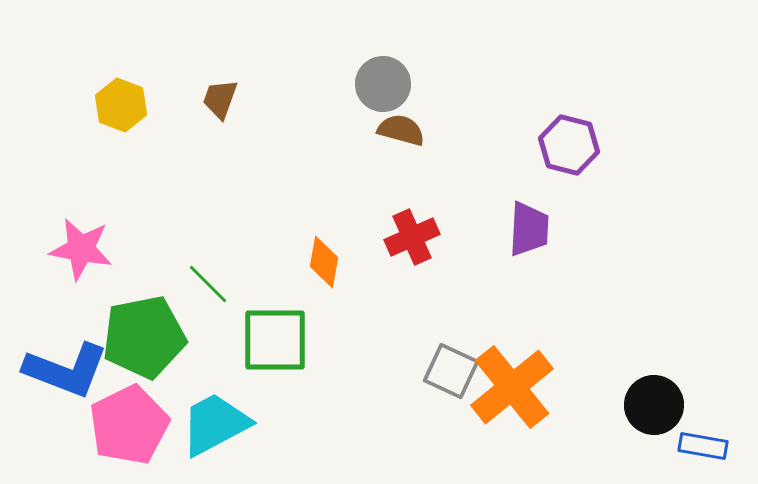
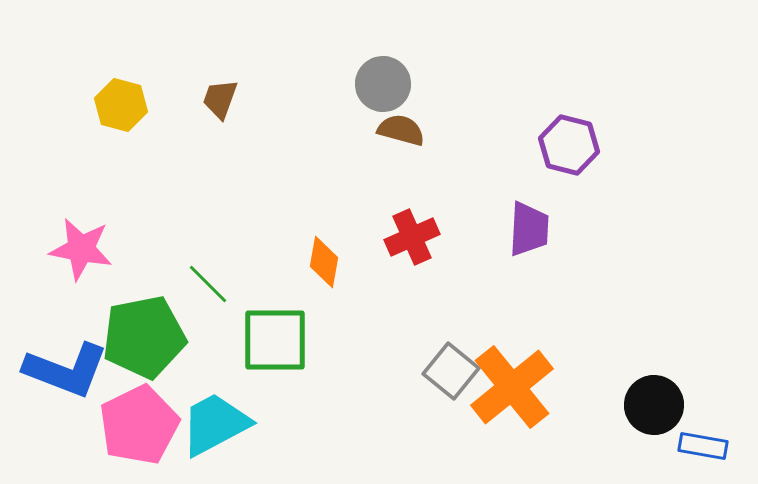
yellow hexagon: rotated 6 degrees counterclockwise
gray square: rotated 14 degrees clockwise
pink pentagon: moved 10 px right
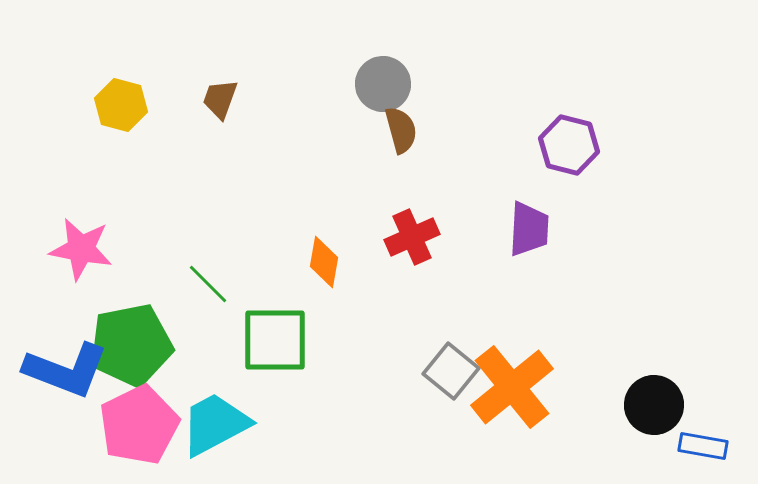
brown semicircle: rotated 60 degrees clockwise
green pentagon: moved 13 px left, 8 px down
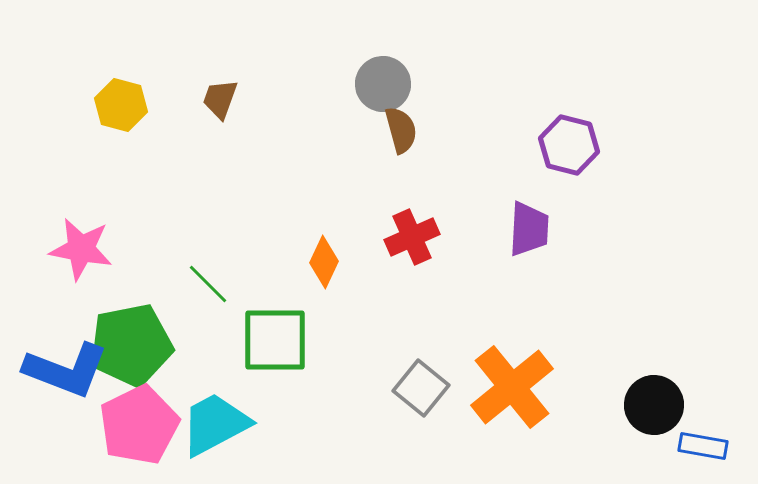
orange diamond: rotated 15 degrees clockwise
gray square: moved 30 px left, 17 px down
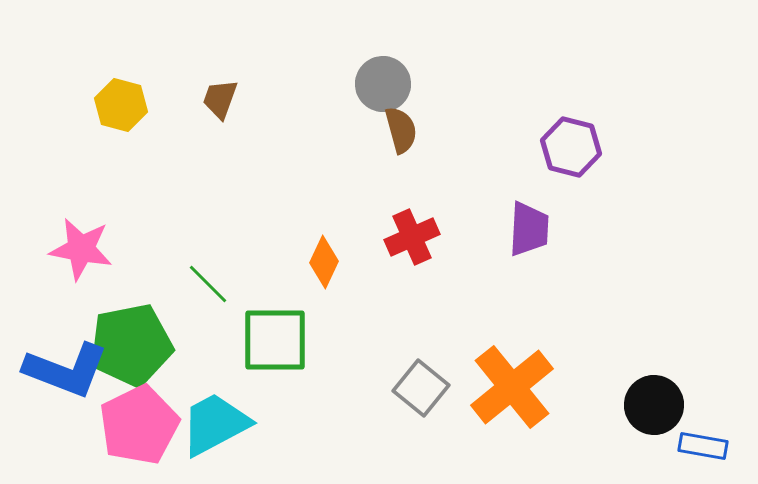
purple hexagon: moved 2 px right, 2 px down
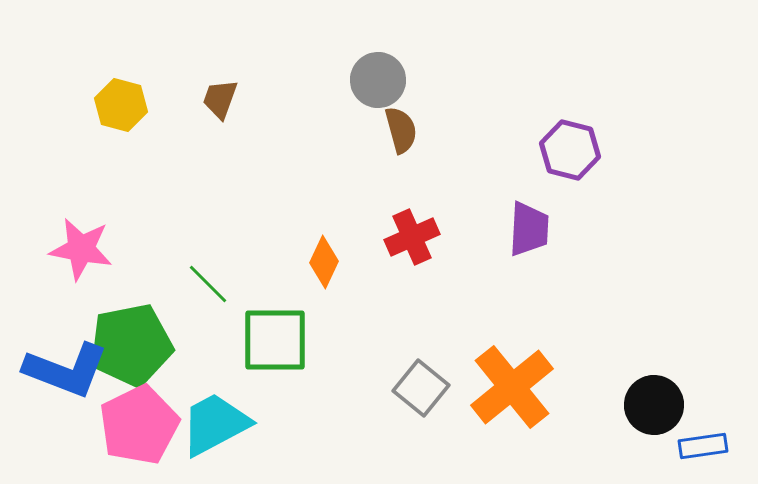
gray circle: moved 5 px left, 4 px up
purple hexagon: moved 1 px left, 3 px down
blue rectangle: rotated 18 degrees counterclockwise
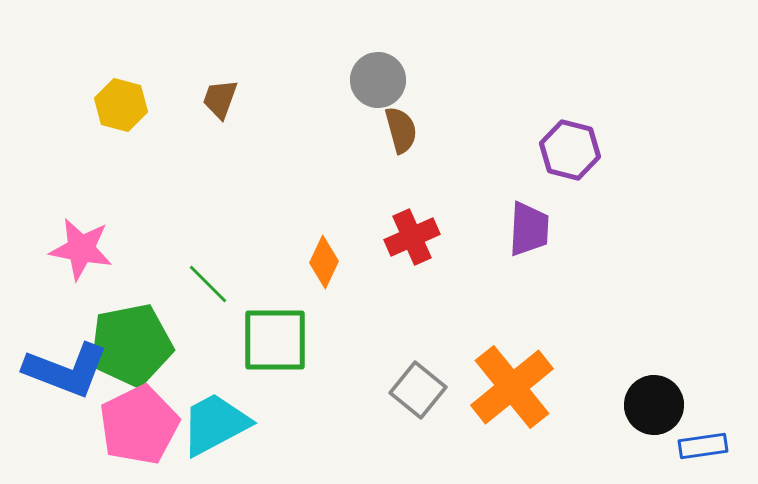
gray square: moved 3 px left, 2 px down
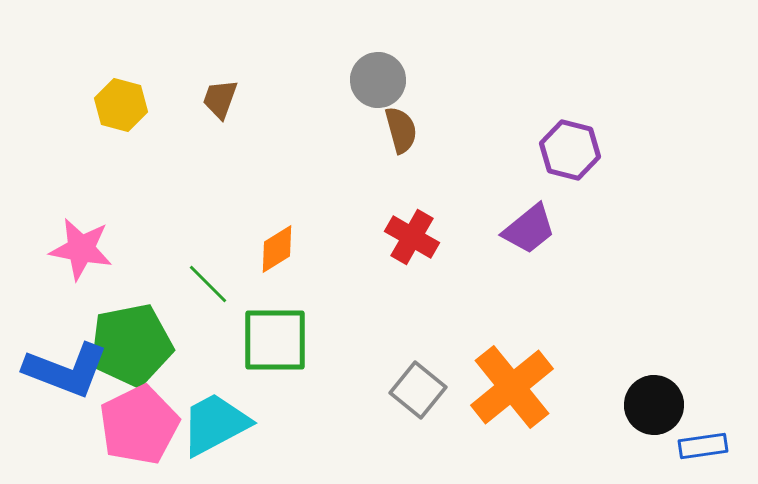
purple trapezoid: rotated 48 degrees clockwise
red cross: rotated 36 degrees counterclockwise
orange diamond: moved 47 px left, 13 px up; rotated 33 degrees clockwise
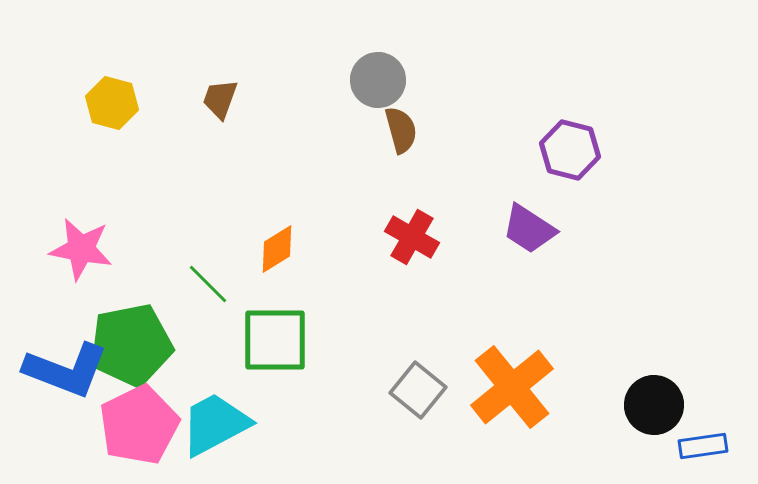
yellow hexagon: moved 9 px left, 2 px up
purple trapezoid: rotated 72 degrees clockwise
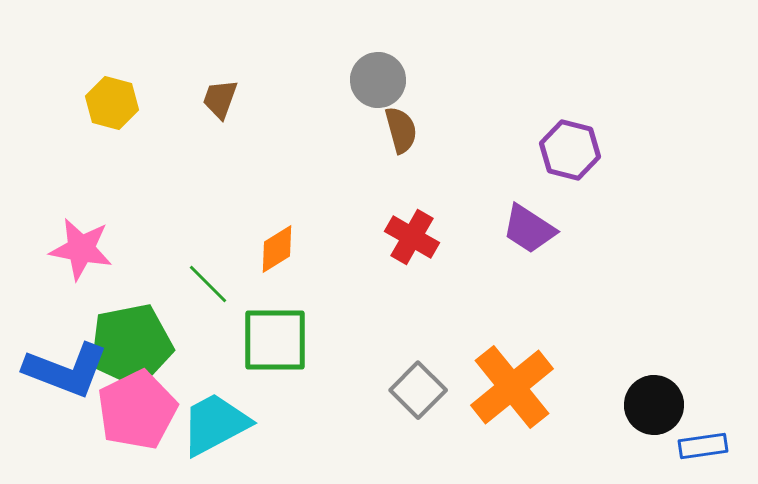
gray square: rotated 6 degrees clockwise
pink pentagon: moved 2 px left, 15 px up
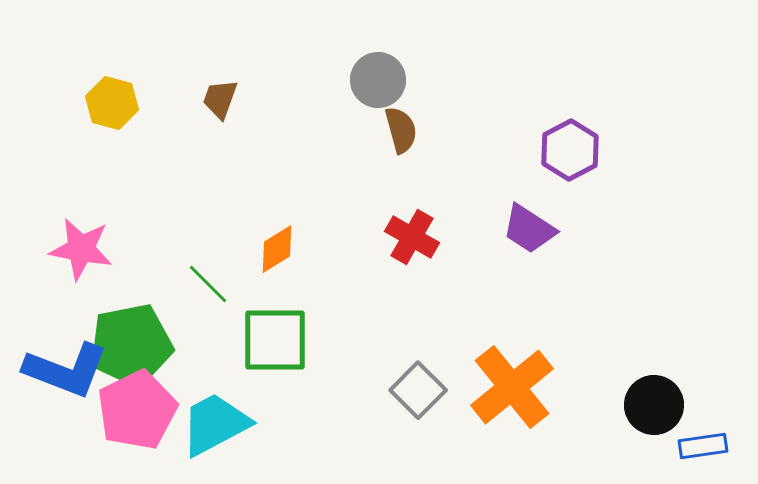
purple hexagon: rotated 18 degrees clockwise
